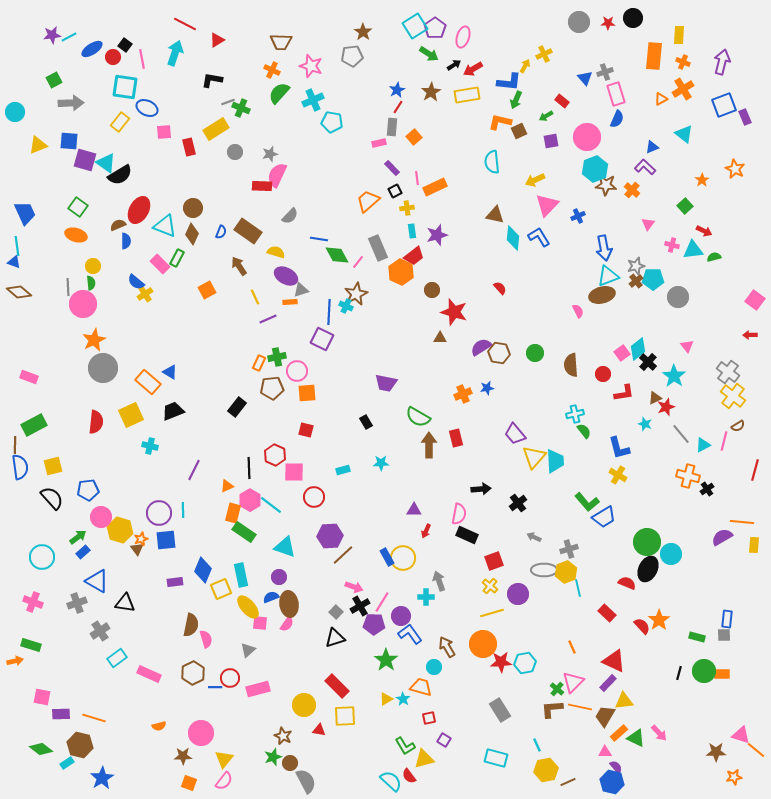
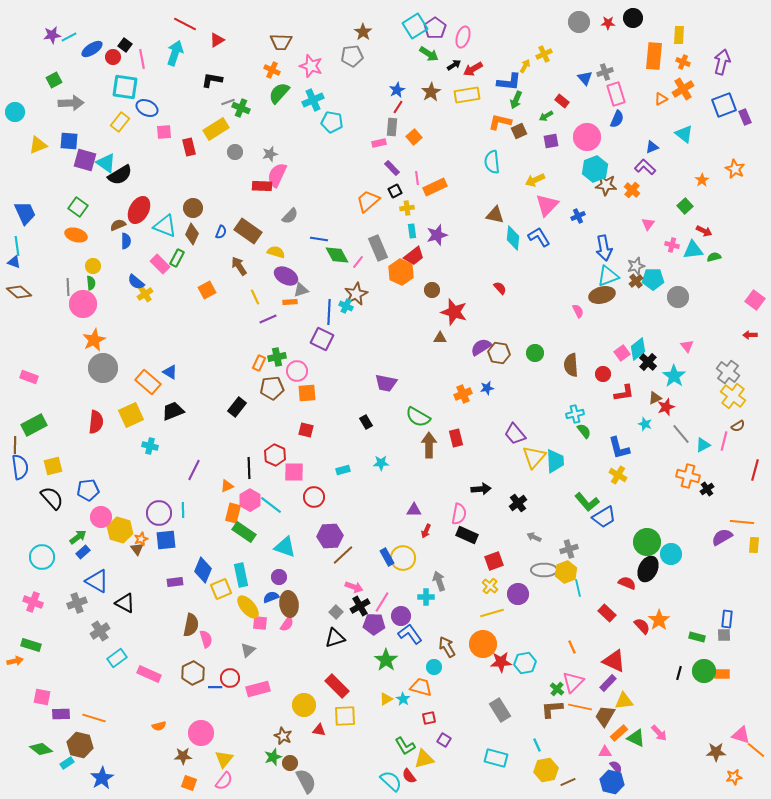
black triangle at (125, 603): rotated 20 degrees clockwise
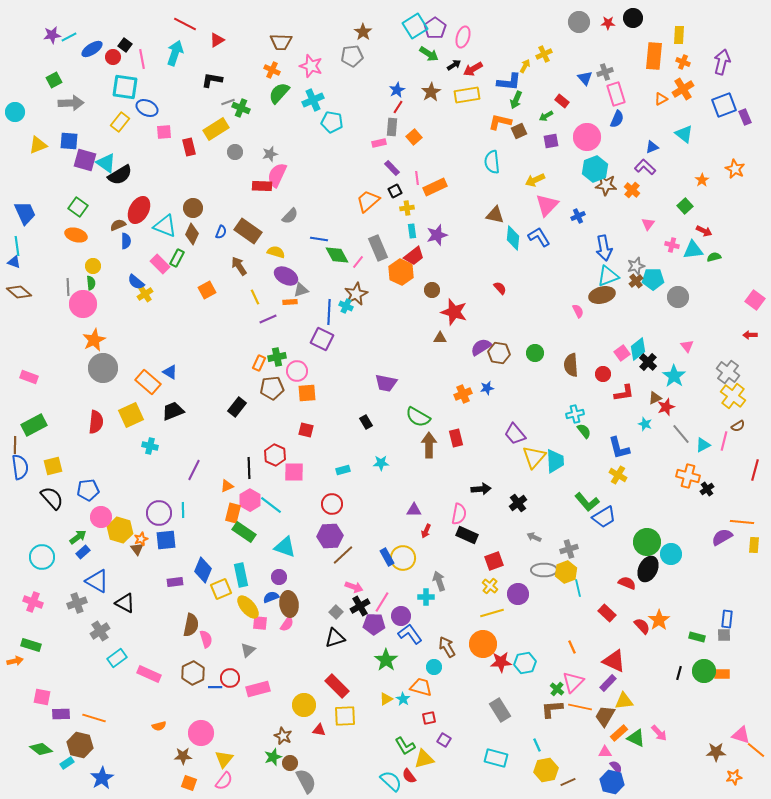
red circle at (314, 497): moved 18 px right, 7 px down
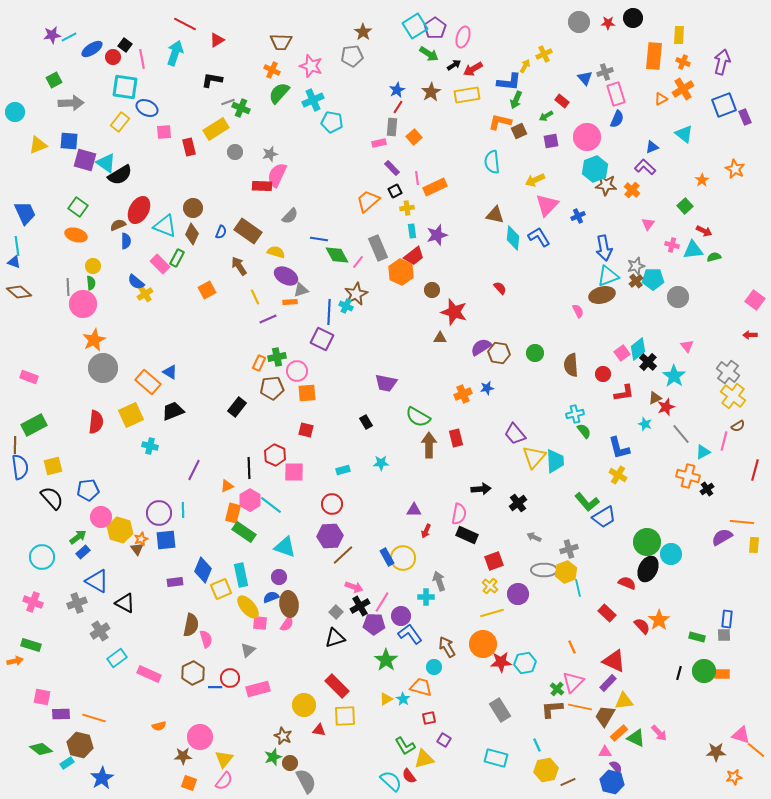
cyan triangle at (703, 445): moved 7 px down
pink circle at (201, 733): moved 1 px left, 4 px down
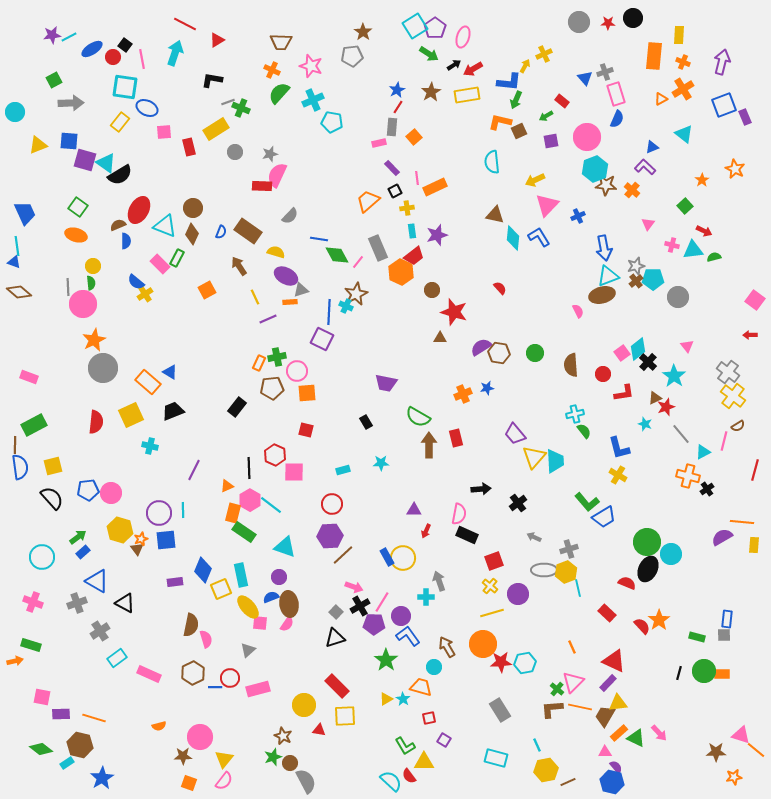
pink circle at (101, 517): moved 10 px right, 24 px up
blue L-shape at (410, 634): moved 2 px left, 2 px down
yellow triangle at (624, 701): moved 6 px left, 2 px down
yellow triangle at (424, 759): moved 3 px down; rotated 15 degrees clockwise
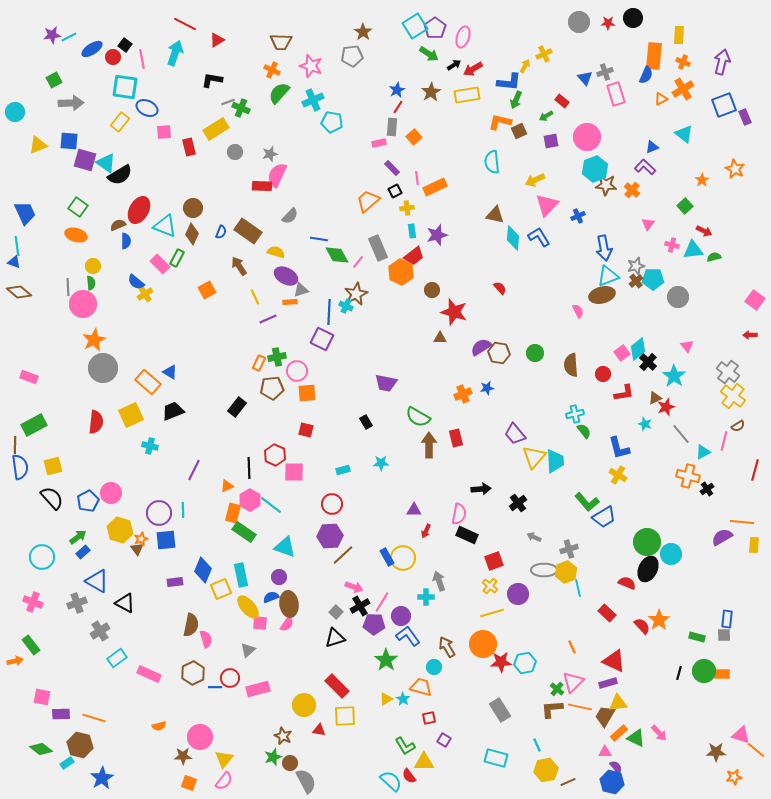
blue semicircle at (617, 119): moved 29 px right, 44 px up
blue pentagon at (88, 490): moved 11 px down; rotated 20 degrees counterclockwise
green rectangle at (31, 645): rotated 36 degrees clockwise
purple rectangle at (608, 683): rotated 30 degrees clockwise
